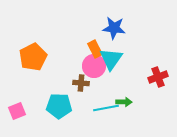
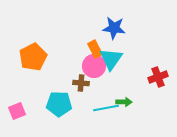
cyan pentagon: moved 2 px up
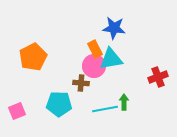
cyan triangle: rotated 45 degrees clockwise
green arrow: rotated 91 degrees counterclockwise
cyan line: moved 1 px left, 1 px down
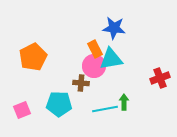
red cross: moved 2 px right, 1 px down
pink square: moved 5 px right, 1 px up
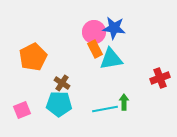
pink circle: moved 34 px up
brown cross: moved 19 px left; rotated 28 degrees clockwise
